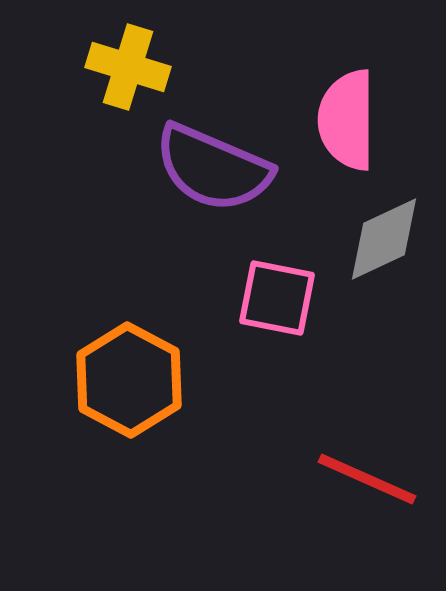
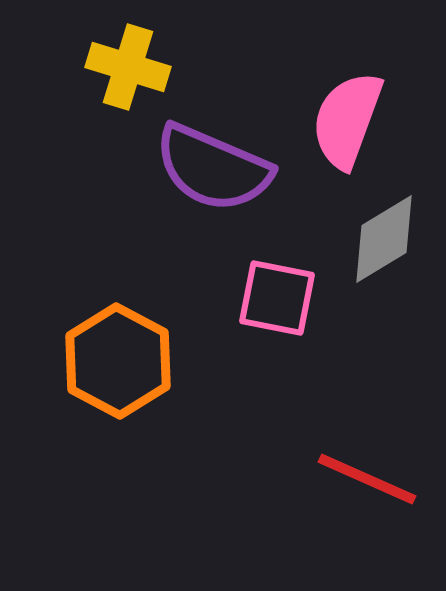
pink semicircle: rotated 20 degrees clockwise
gray diamond: rotated 6 degrees counterclockwise
orange hexagon: moved 11 px left, 19 px up
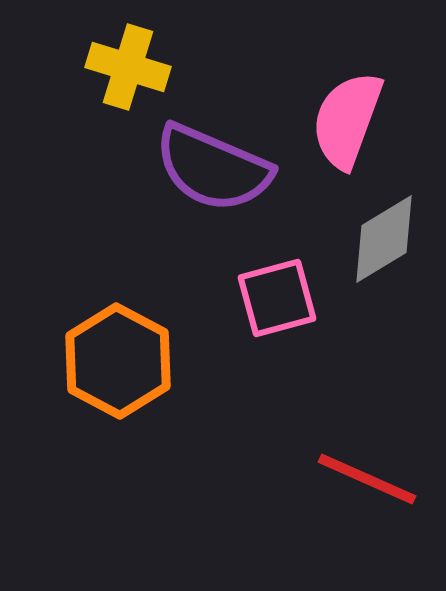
pink square: rotated 26 degrees counterclockwise
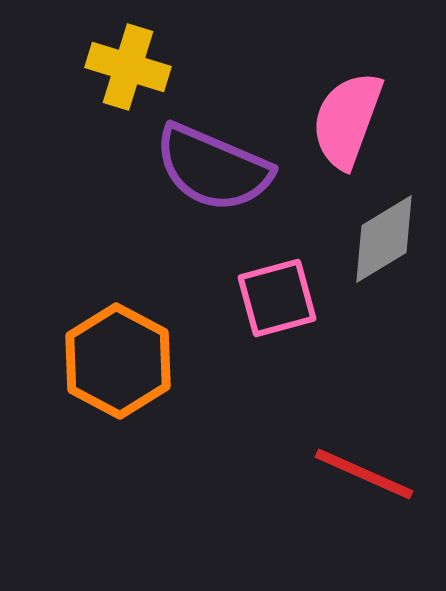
red line: moved 3 px left, 5 px up
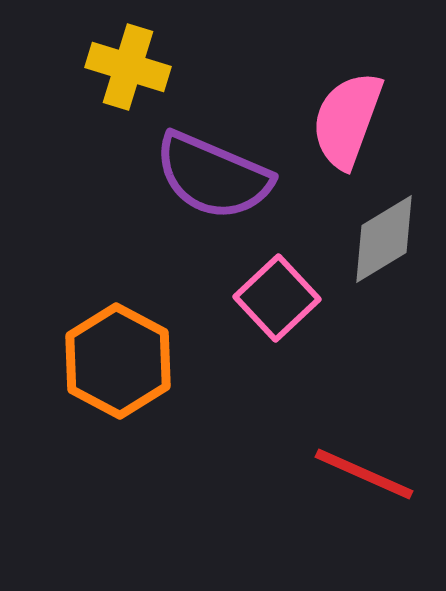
purple semicircle: moved 8 px down
pink square: rotated 28 degrees counterclockwise
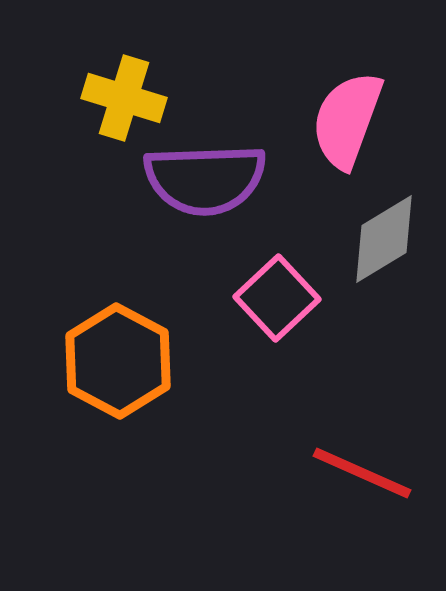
yellow cross: moved 4 px left, 31 px down
purple semicircle: moved 8 px left, 3 px down; rotated 25 degrees counterclockwise
red line: moved 2 px left, 1 px up
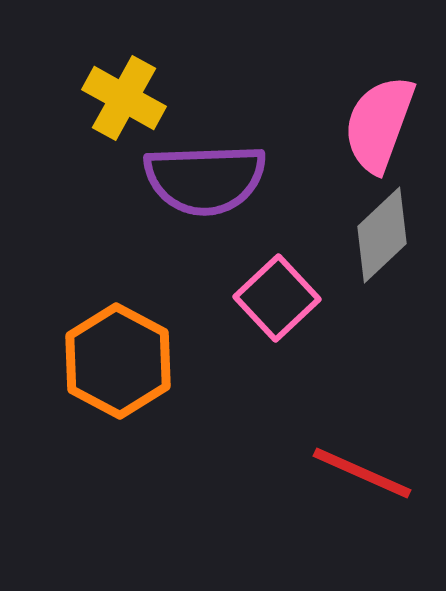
yellow cross: rotated 12 degrees clockwise
pink semicircle: moved 32 px right, 4 px down
gray diamond: moved 2 px left, 4 px up; rotated 12 degrees counterclockwise
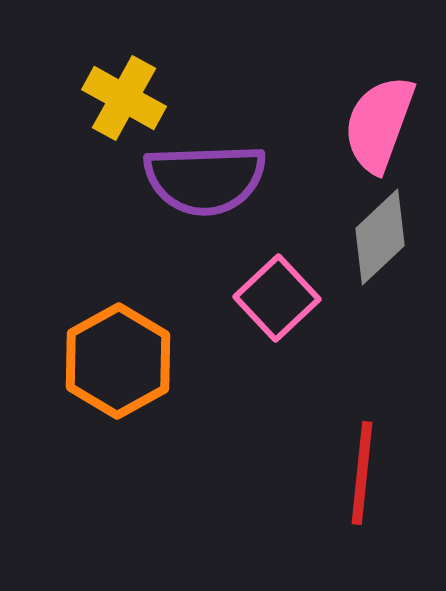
gray diamond: moved 2 px left, 2 px down
orange hexagon: rotated 3 degrees clockwise
red line: rotated 72 degrees clockwise
